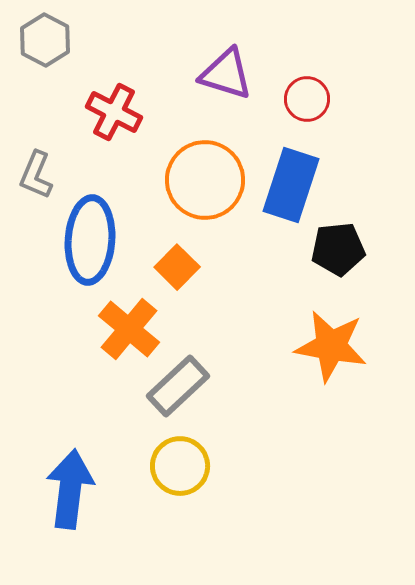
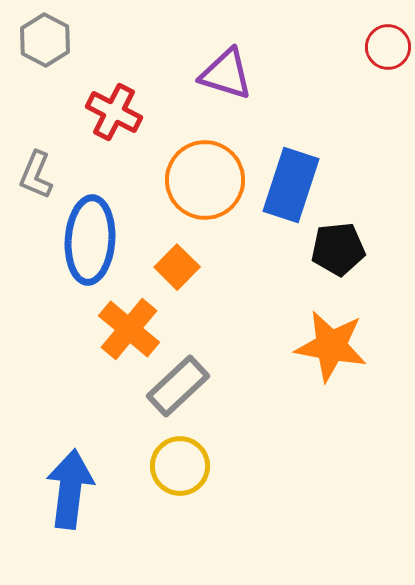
red circle: moved 81 px right, 52 px up
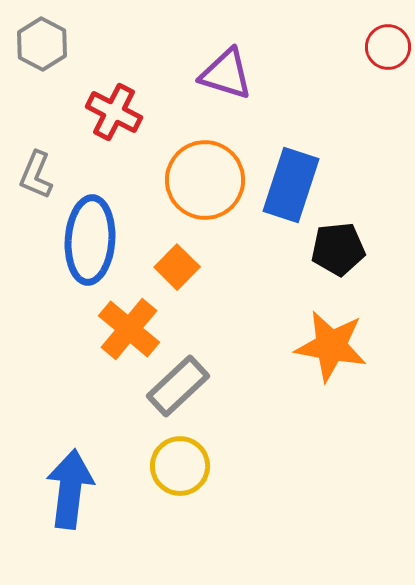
gray hexagon: moved 3 px left, 4 px down
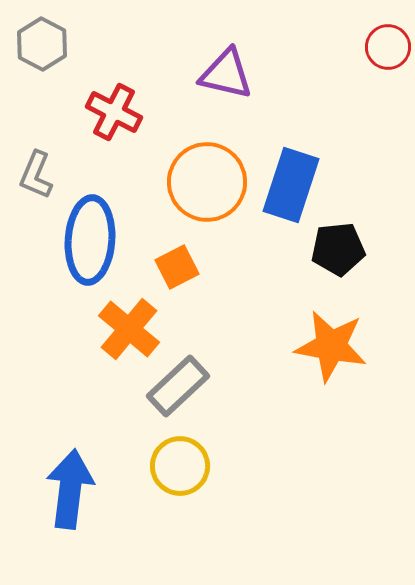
purple triangle: rotated 4 degrees counterclockwise
orange circle: moved 2 px right, 2 px down
orange square: rotated 18 degrees clockwise
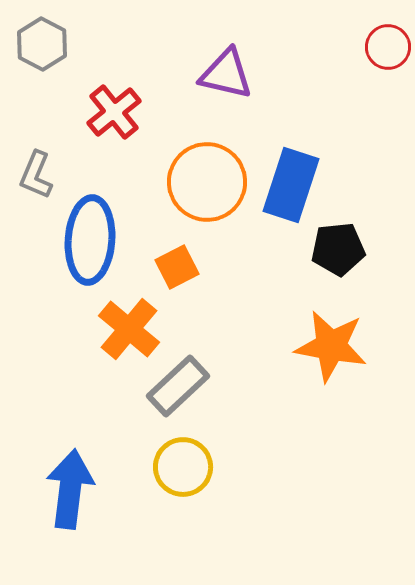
red cross: rotated 24 degrees clockwise
yellow circle: moved 3 px right, 1 px down
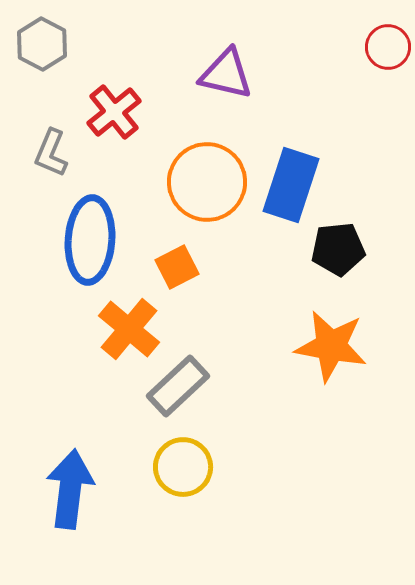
gray L-shape: moved 15 px right, 22 px up
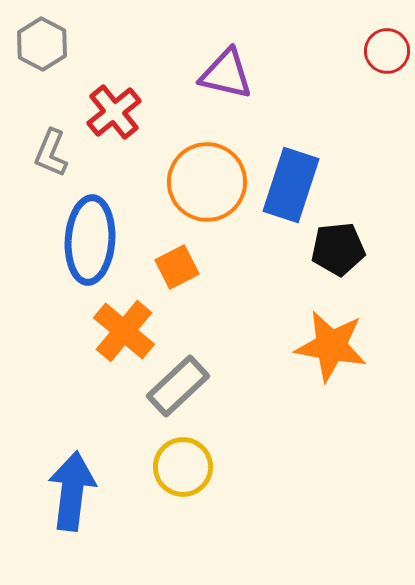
red circle: moved 1 px left, 4 px down
orange cross: moved 5 px left, 2 px down
blue arrow: moved 2 px right, 2 px down
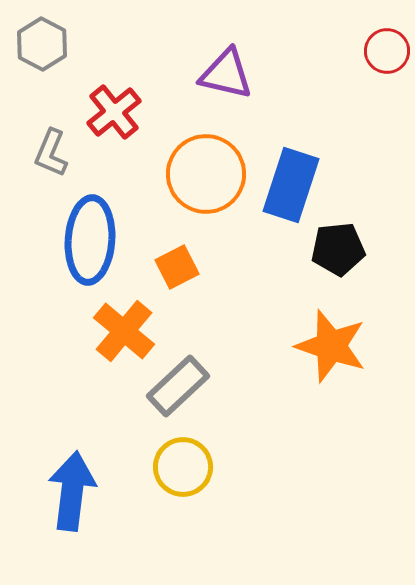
orange circle: moved 1 px left, 8 px up
orange star: rotated 8 degrees clockwise
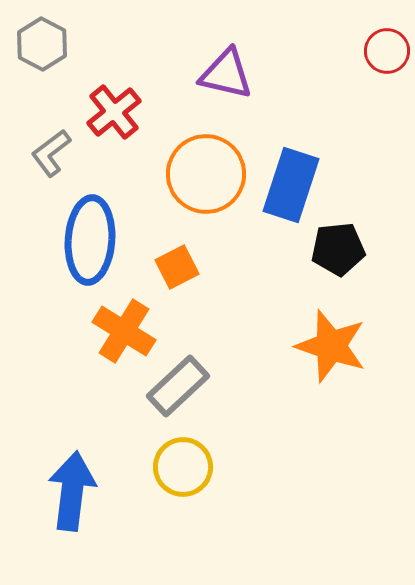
gray L-shape: rotated 30 degrees clockwise
orange cross: rotated 8 degrees counterclockwise
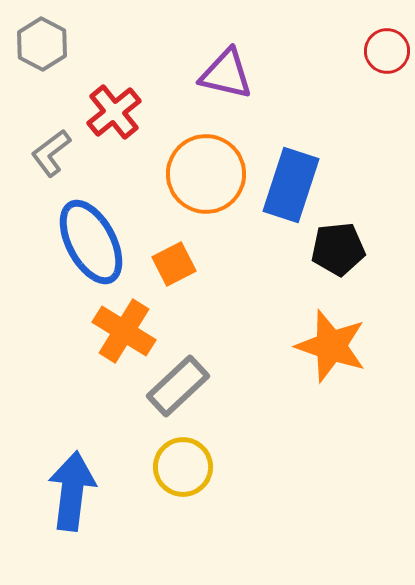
blue ellipse: moved 1 px right, 2 px down; rotated 32 degrees counterclockwise
orange square: moved 3 px left, 3 px up
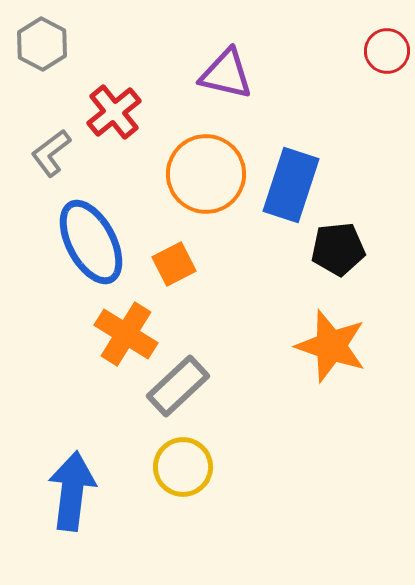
orange cross: moved 2 px right, 3 px down
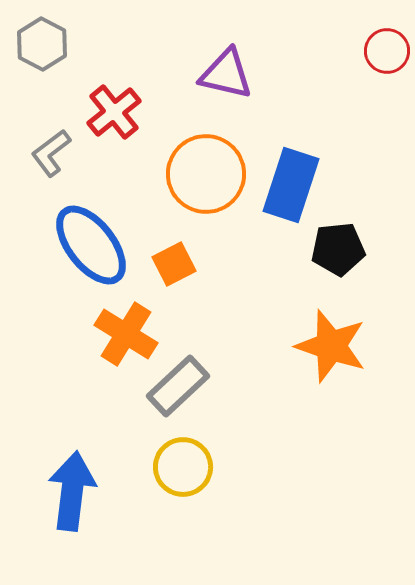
blue ellipse: moved 3 px down; rotated 10 degrees counterclockwise
